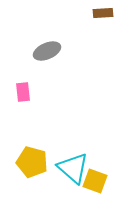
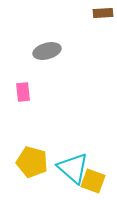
gray ellipse: rotated 8 degrees clockwise
yellow square: moved 2 px left
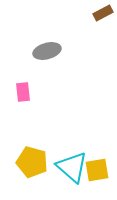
brown rectangle: rotated 24 degrees counterclockwise
cyan triangle: moved 1 px left, 1 px up
yellow square: moved 4 px right, 11 px up; rotated 30 degrees counterclockwise
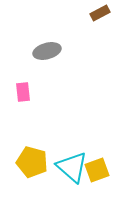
brown rectangle: moved 3 px left
yellow square: rotated 10 degrees counterclockwise
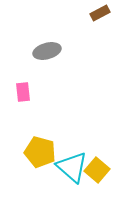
yellow pentagon: moved 8 px right, 10 px up
yellow square: rotated 30 degrees counterclockwise
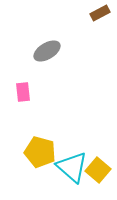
gray ellipse: rotated 16 degrees counterclockwise
yellow square: moved 1 px right
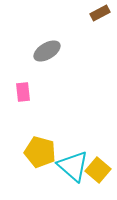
cyan triangle: moved 1 px right, 1 px up
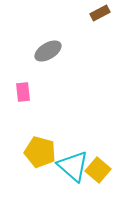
gray ellipse: moved 1 px right
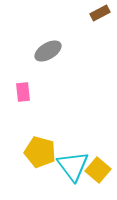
cyan triangle: rotated 12 degrees clockwise
